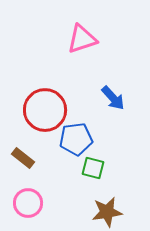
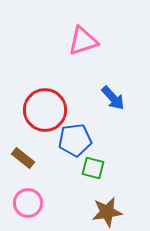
pink triangle: moved 1 px right, 2 px down
blue pentagon: moved 1 px left, 1 px down
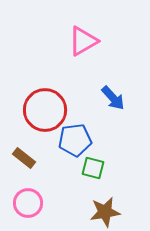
pink triangle: rotated 12 degrees counterclockwise
brown rectangle: moved 1 px right
brown star: moved 2 px left
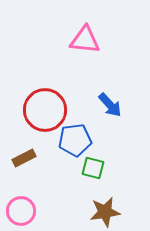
pink triangle: moved 2 px right, 1 px up; rotated 36 degrees clockwise
blue arrow: moved 3 px left, 7 px down
brown rectangle: rotated 65 degrees counterclockwise
pink circle: moved 7 px left, 8 px down
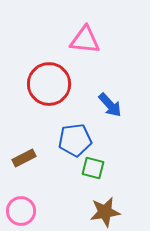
red circle: moved 4 px right, 26 px up
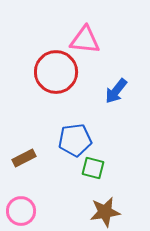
red circle: moved 7 px right, 12 px up
blue arrow: moved 6 px right, 14 px up; rotated 80 degrees clockwise
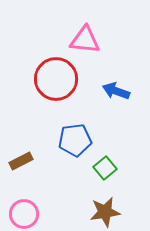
red circle: moved 7 px down
blue arrow: rotated 72 degrees clockwise
brown rectangle: moved 3 px left, 3 px down
green square: moved 12 px right; rotated 35 degrees clockwise
pink circle: moved 3 px right, 3 px down
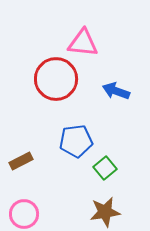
pink triangle: moved 2 px left, 3 px down
blue pentagon: moved 1 px right, 1 px down
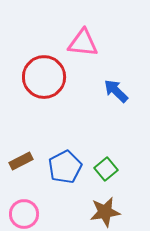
red circle: moved 12 px left, 2 px up
blue arrow: rotated 24 degrees clockwise
blue pentagon: moved 11 px left, 26 px down; rotated 20 degrees counterclockwise
green square: moved 1 px right, 1 px down
